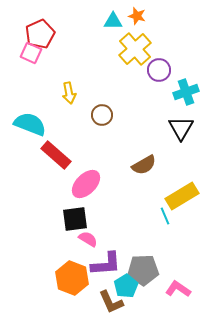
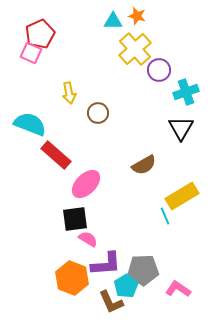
brown circle: moved 4 px left, 2 px up
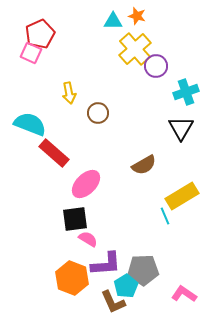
purple circle: moved 3 px left, 4 px up
red rectangle: moved 2 px left, 2 px up
pink L-shape: moved 6 px right, 5 px down
brown L-shape: moved 2 px right
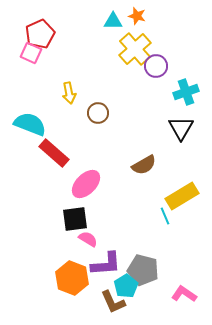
gray pentagon: rotated 16 degrees clockwise
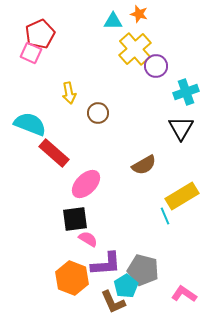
orange star: moved 2 px right, 2 px up
